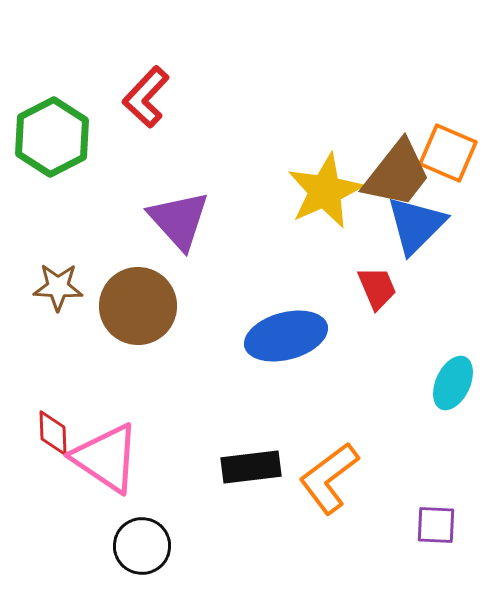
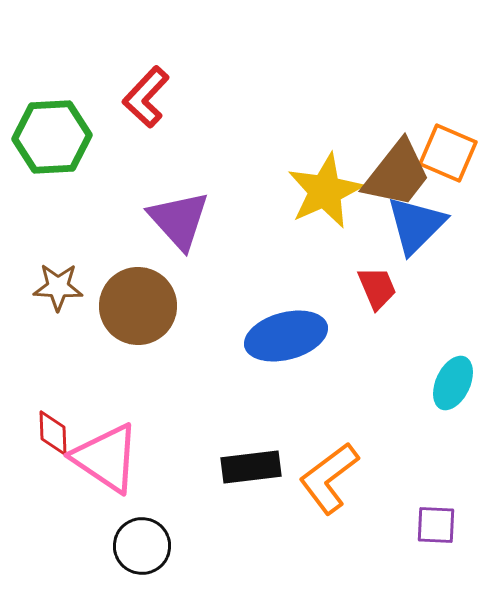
green hexagon: rotated 24 degrees clockwise
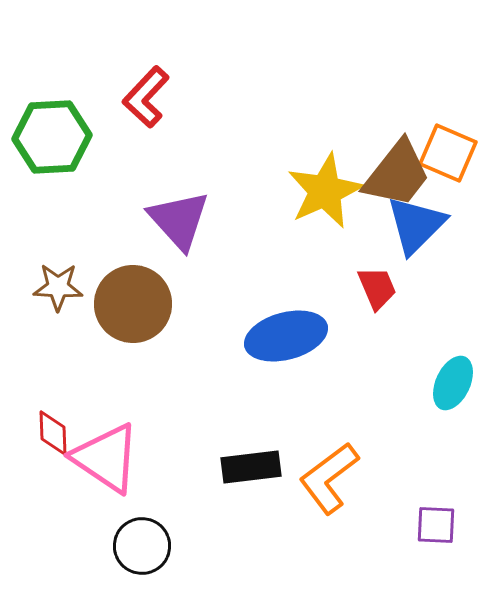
brown circle: moved 5 px left, 2 px up
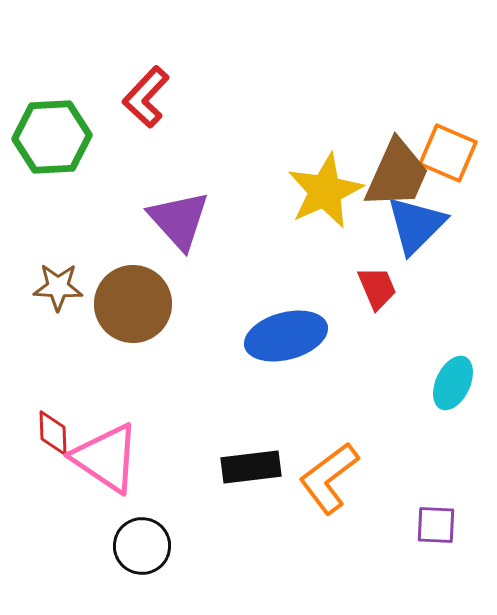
brown trapezoid: rotated 14 degrees counterclockwise
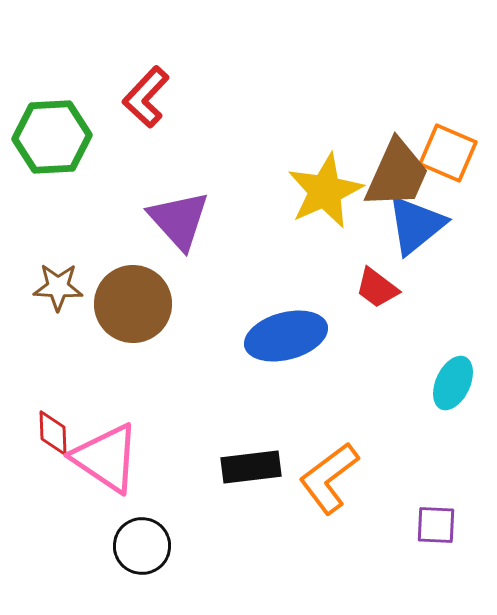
blue triangle: rotated 6 degrees clockwise
red trapezoid: rotated 150 degrees clockwise
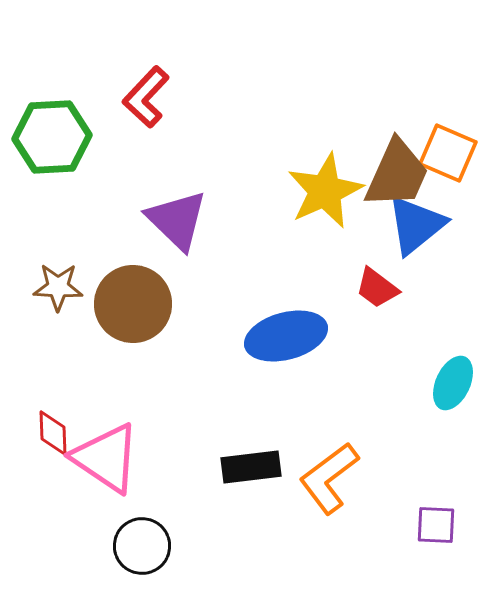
purple triangle: moved 2 px left; rotated 4 degrees counterclockwise
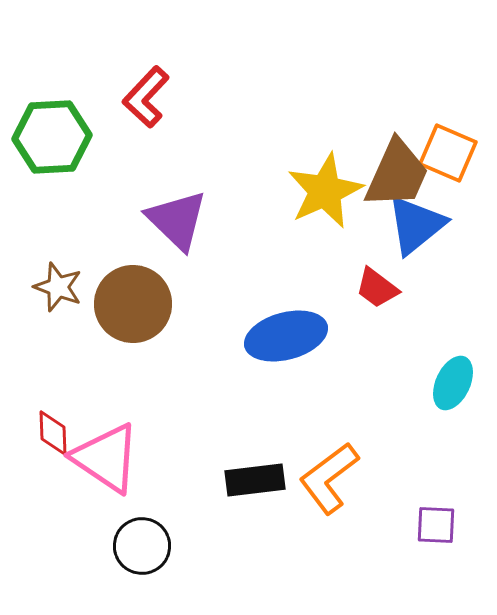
brown star: rotated 18 degrees clockwise
black rectangle: moved 4 px right, 13 px down
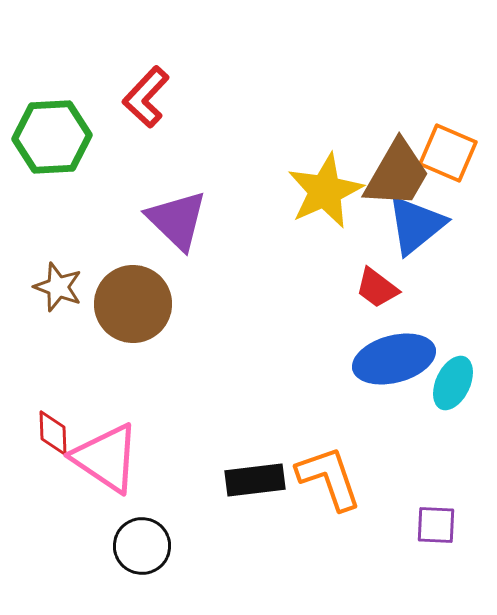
brown trapezoid: rotated 6 degrees clockwise
blue ellipse: moved 108 px right, 23 px down
orange L-shape: rotated 108 degrees clockwise
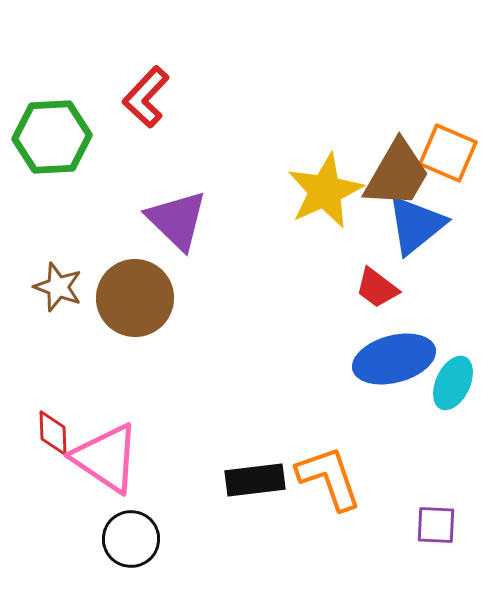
brown circle: moved 2 px right, 6 px up
black circle: moved 11 px left, 7 px up
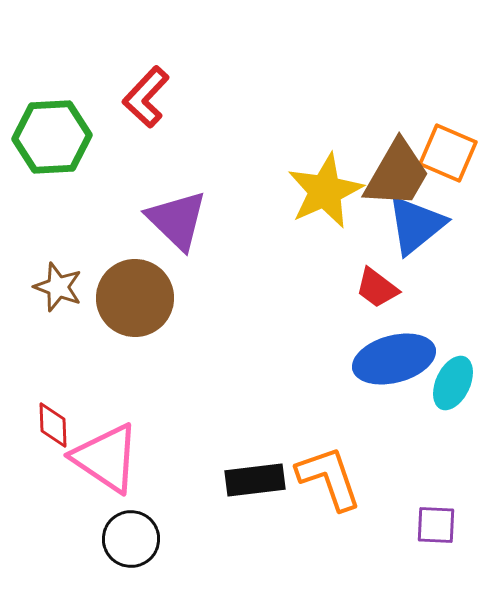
red diamond: moved 8 px up
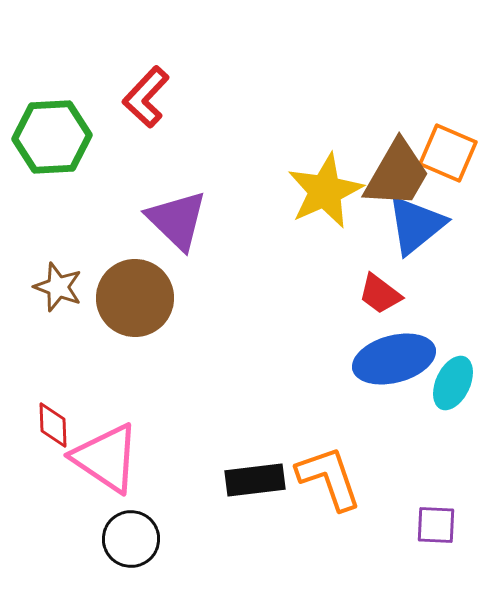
red trapezoid: moved 3 px right, 6 px down
